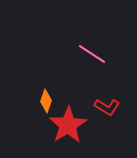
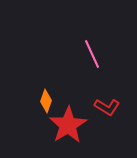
pink line: rotated 32 degrees clockwise
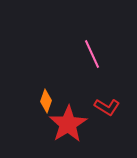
red star: moved 1 px up
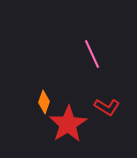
orange diamond: moved 2 px left, 1 px down
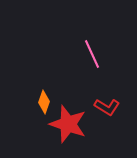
red star: rotated 21 degrees counterclockwise
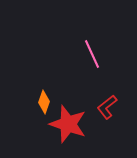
red L-shape: rotated 110 degrees clockwise
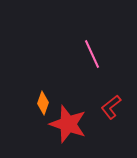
orange diamond: moved 1 px left, 1 px down
red L-shape: moved 4 px right
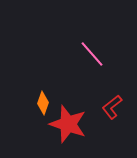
pink line: rotated 16 degrees counterclockwise
red L-shape: moved 1 px right
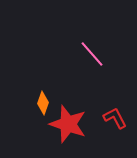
red L-shape: moved 3 px right, 11 px down; rotated 100 degrees clockwise
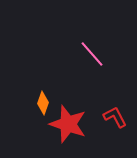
red L-shape: moved 1 px up
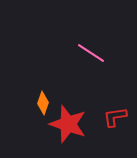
pink line: moved 1 px left, 1 px up; rotated 16 degrees counterclockwise
red L-shape: rotated 70 degrees counterclockwise
